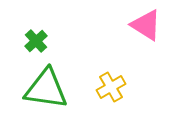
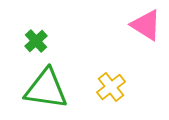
yellow cross: rotated 8 degrees counterclockwise
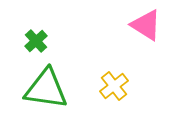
yellow cross: moved 3 px right, 1 px up
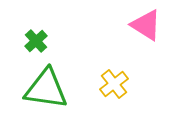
yellow cross: moved 2 px up
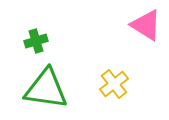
green cross: rotated 25 degrees clockwise
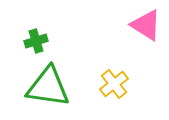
green triangle: moved 2 px right, 2 px up
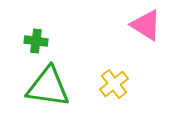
green cross: rotated 25 degrees clockwise
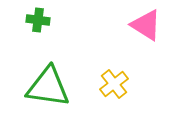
green cross: moved 2 px right, 21 px up
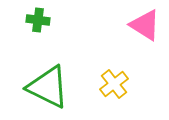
pink triangle: moved 1 px left
green triangle: rotated 18 degrees clockwise
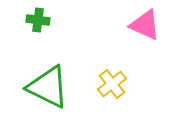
pink triangle: rotated 8 degrees counterclockwise
yellow cross: moved 2 px left
